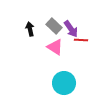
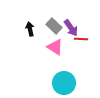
purple arrow: moved 1 px up
red line: moved 1 px up
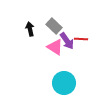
purple arrow: moved 4 px left, 13 px down
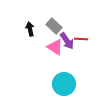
cyan circle: moved 1 px down
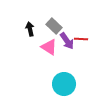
pink triangle: moved 6 px left
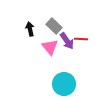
pink triangle: moved 1 px right; rotated 18 degrees clockwise
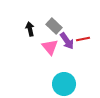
red line: moved 2 px right; rotated 16 degrees counterclockwise
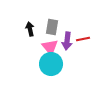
gray rectangle: moved 2 px left, 1 px down; rotated 56 degrees clockwise
purple arrow: rotated 42 degrees clockwise
cyan circle: moved 13 px left, 20 px up
